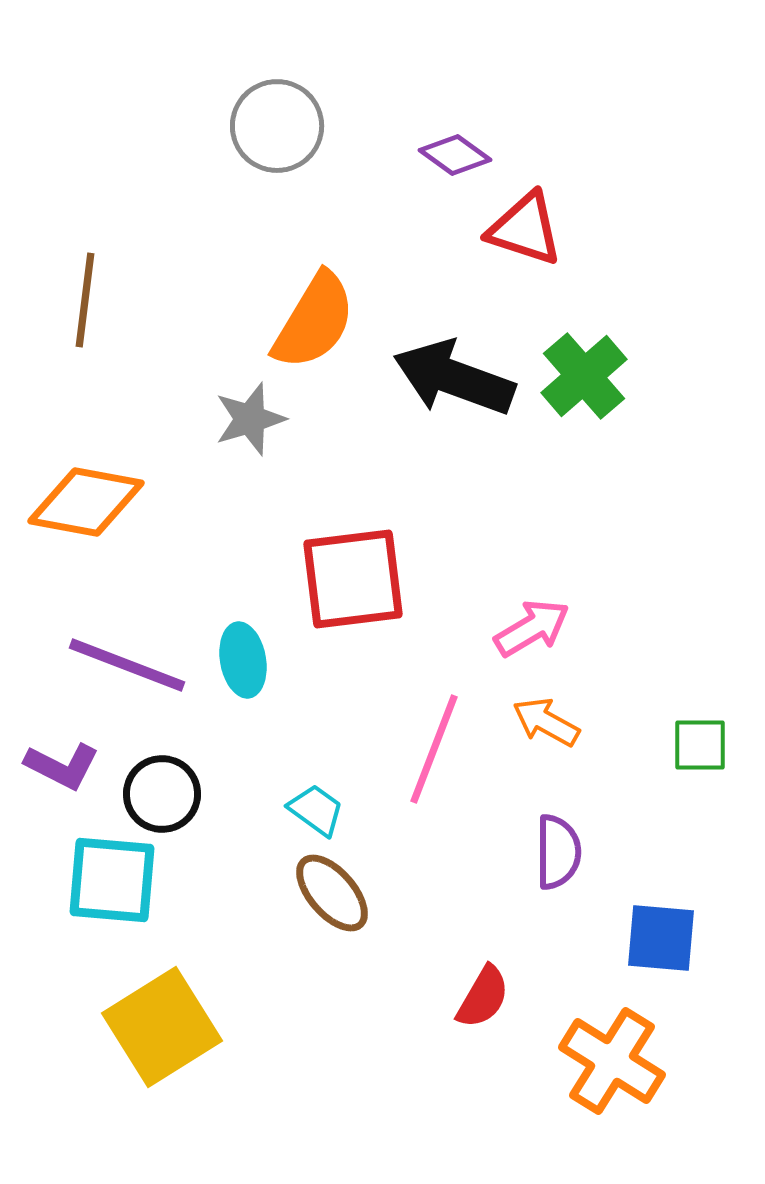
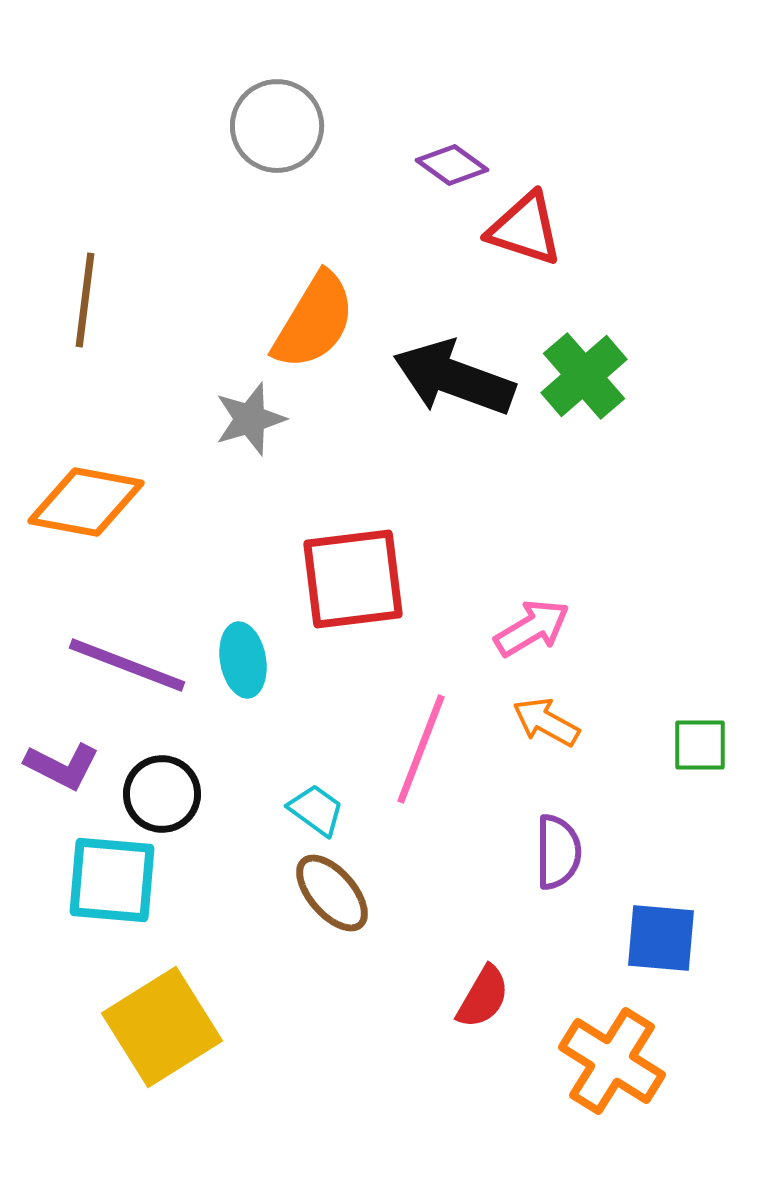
purple diamond: moved 3 px left, 10 px down
pink line: moved 13 px left
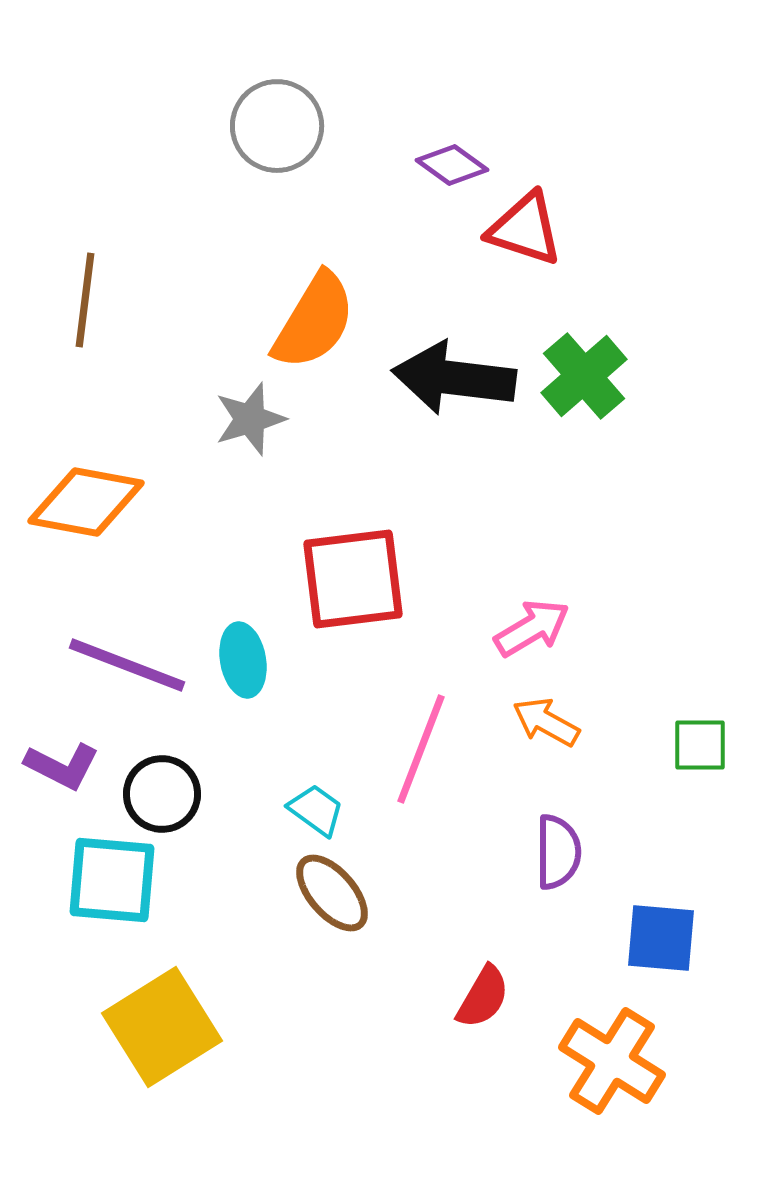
black arrow: rotated 13 degrees counterclockwise
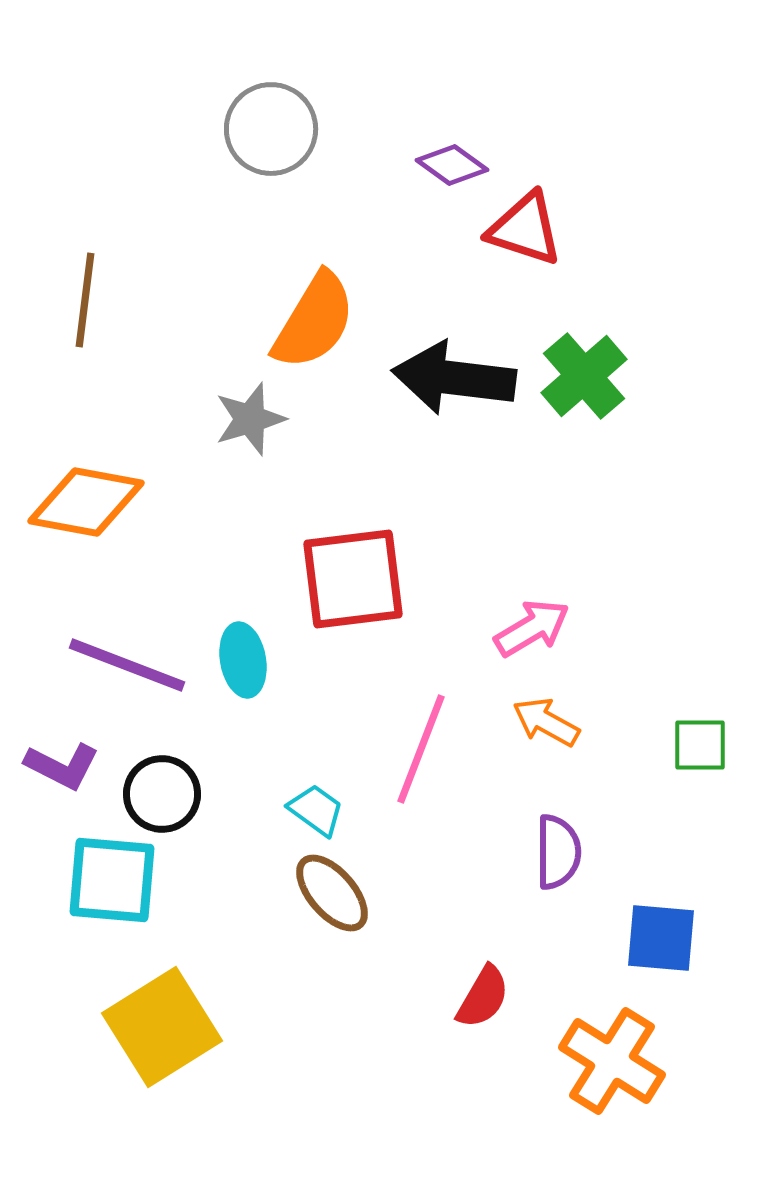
gray circle: moved 6 px left, 3 px down
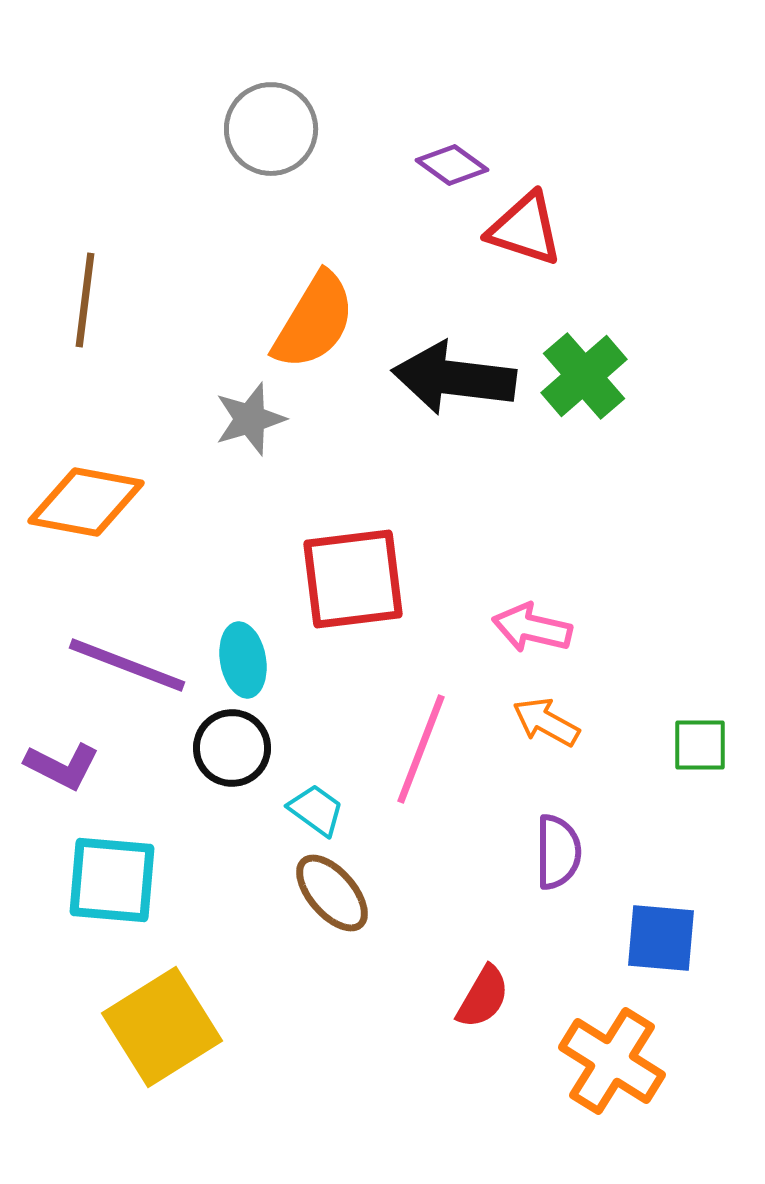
pink arrow: rotated 136 degrees counterclockwise
black circle: moved 70 px right, 46 px up
